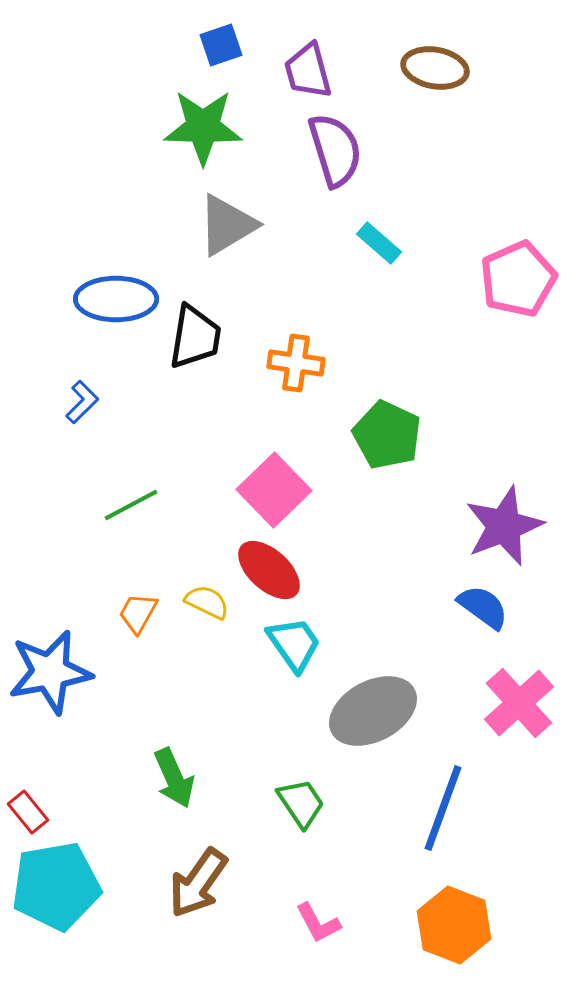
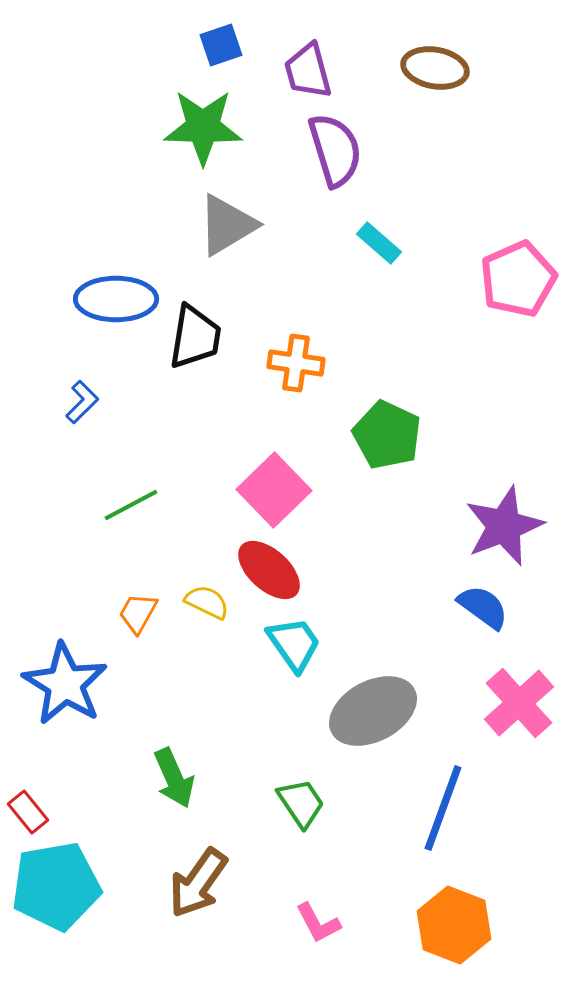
blue star: moved 15 px right, 12 px down; rotated 30 degrees counterclockwise
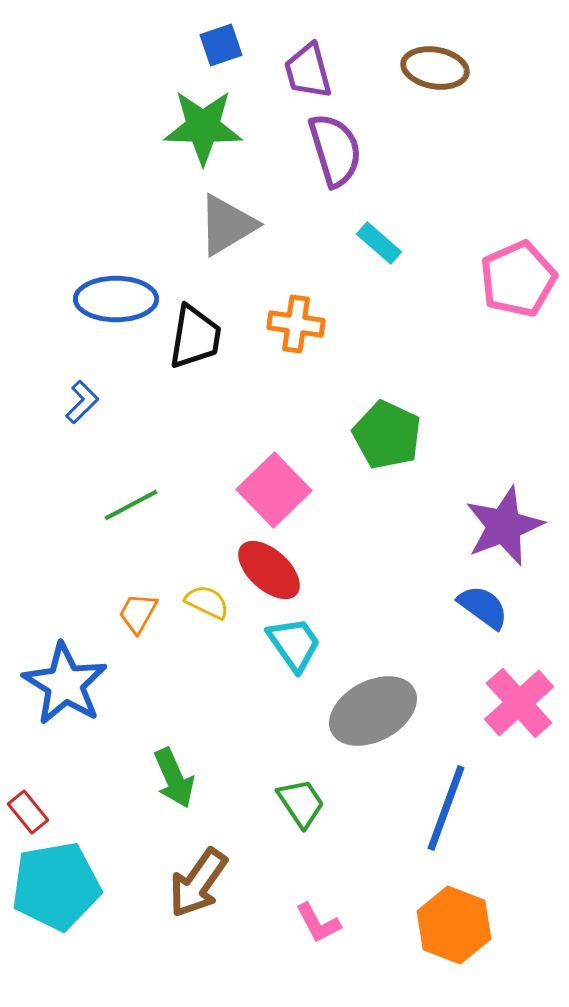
orange cross: moved 39 px up
blue line: moved 3 px right
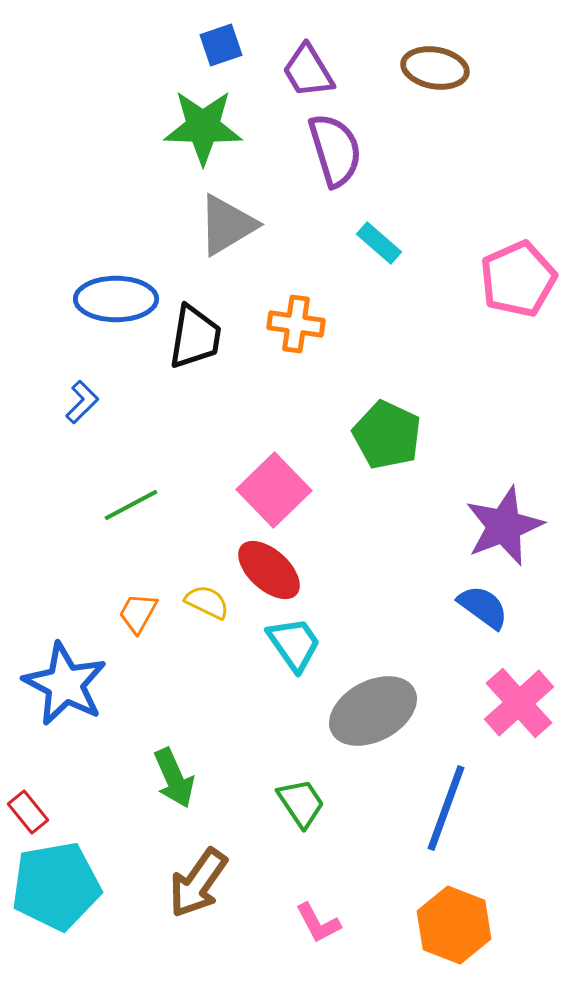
purple trapezoid: rotated 16 degrees counterclockwise
blue star: rotated 4 degrees counterclockwise
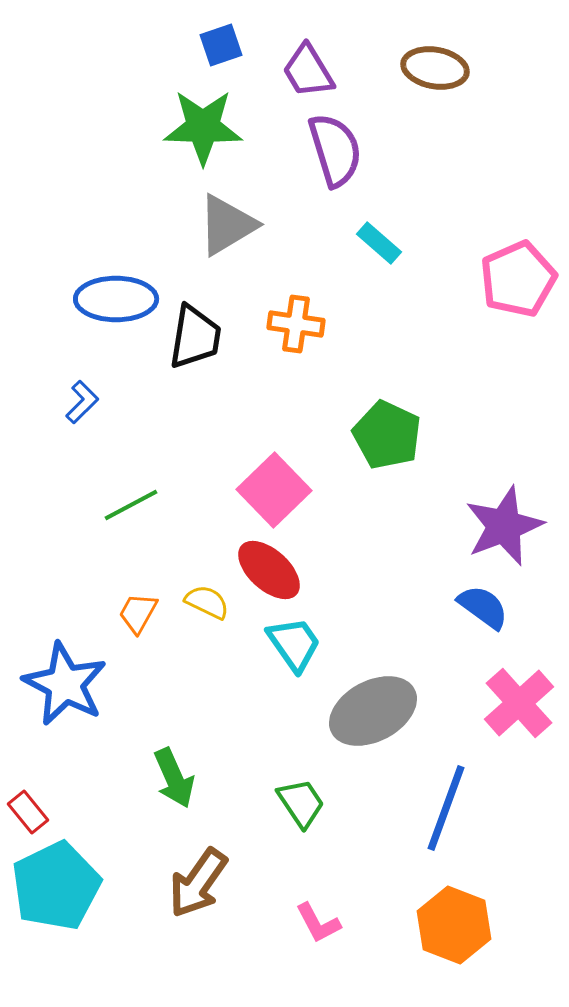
cyan pentagon: rotated 16 degrees counterclockwise
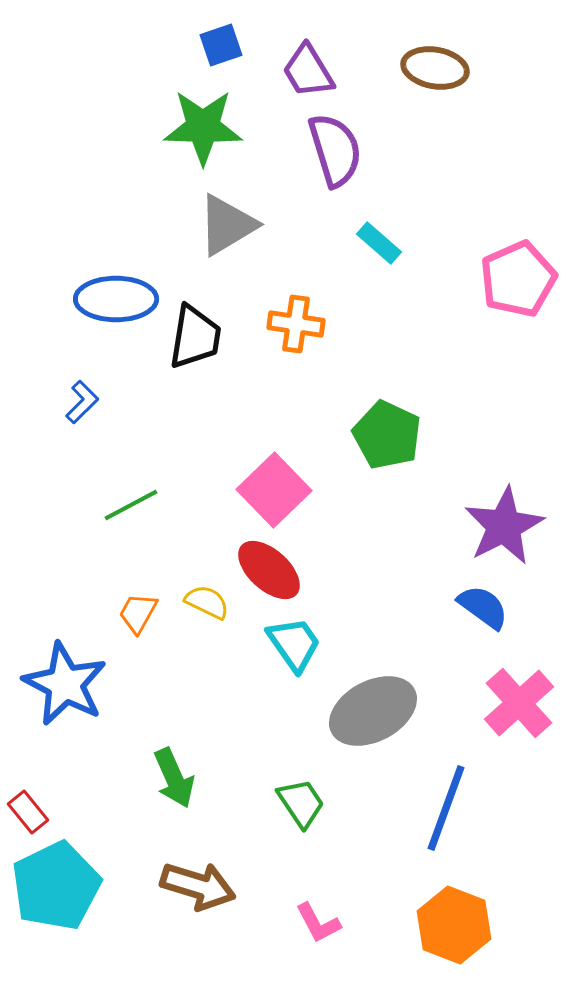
purple star: rotated 6 degrees counterclockwise
brown arrow: moved 3 px down; rotated 108 degrees counterclockwise
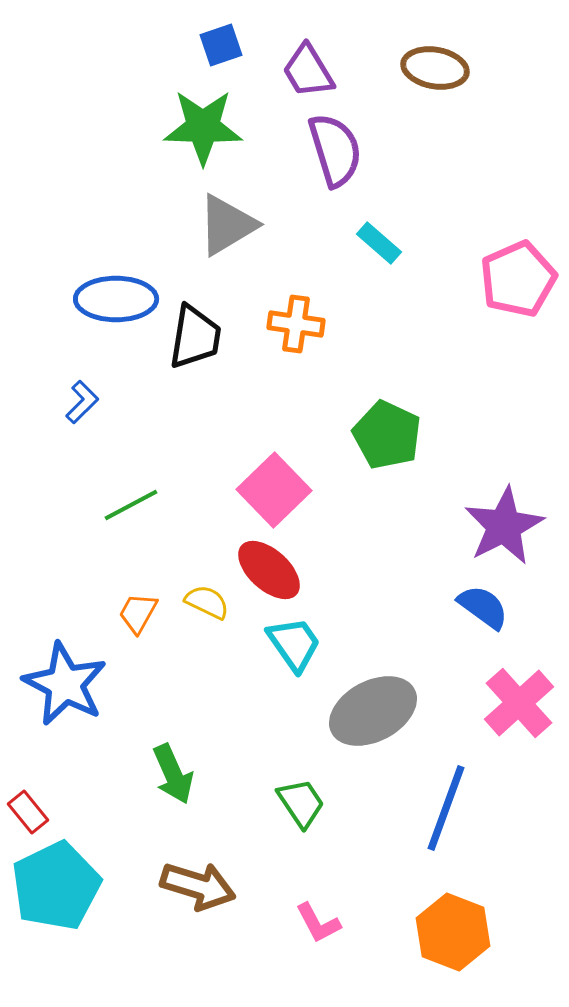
green arrow: moved 1 px left, 4 px up
orange hexagon: moved 1 px left, 7 px down
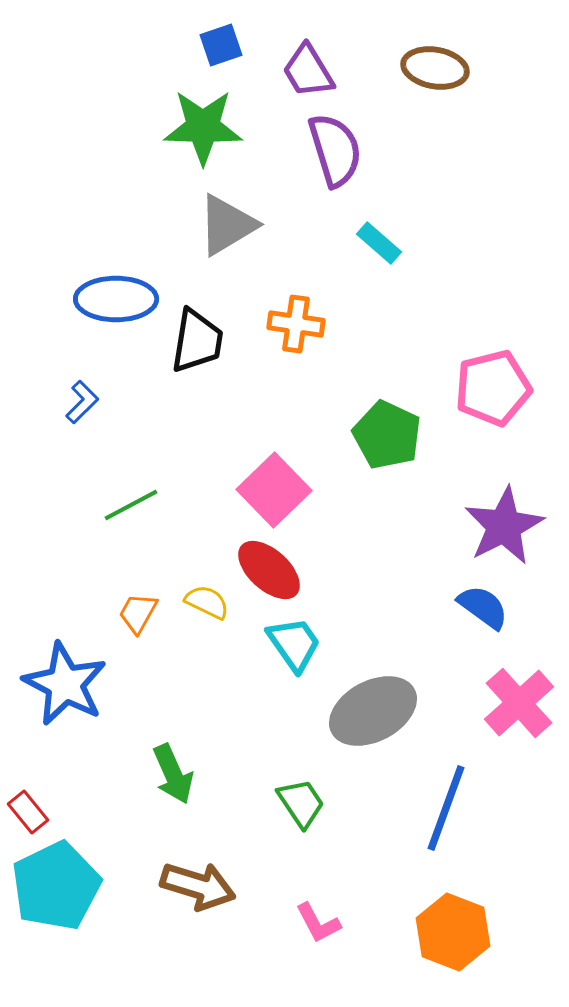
pink pentagon: moved 25 px left, 109 px down; rotated 10 degrees clockwise
black trapezoid: moved 2 px right, 4 px down
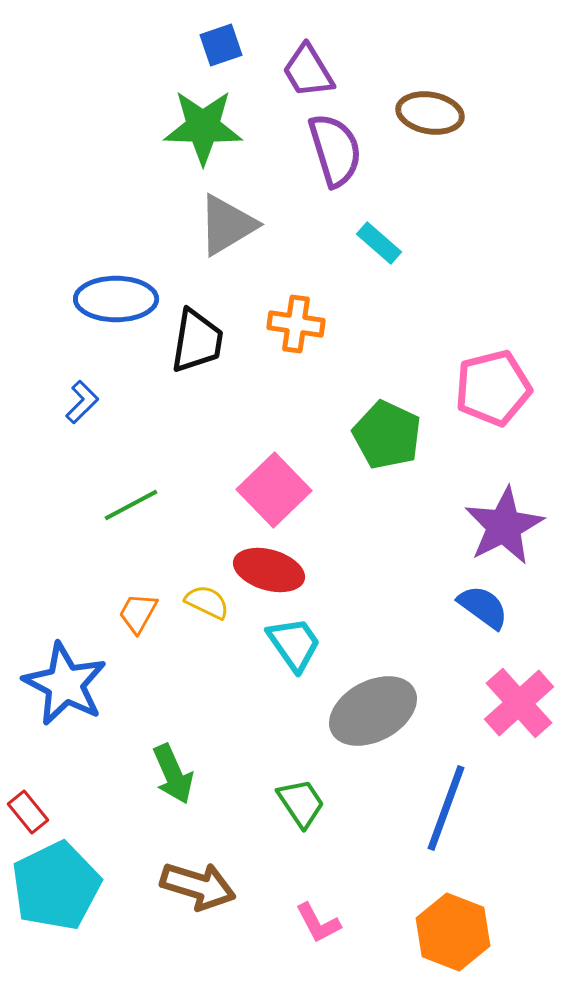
brown ellipse: moved 5 px left, 45 px down
red ellipse: rotated 26 degrees counterclockwise
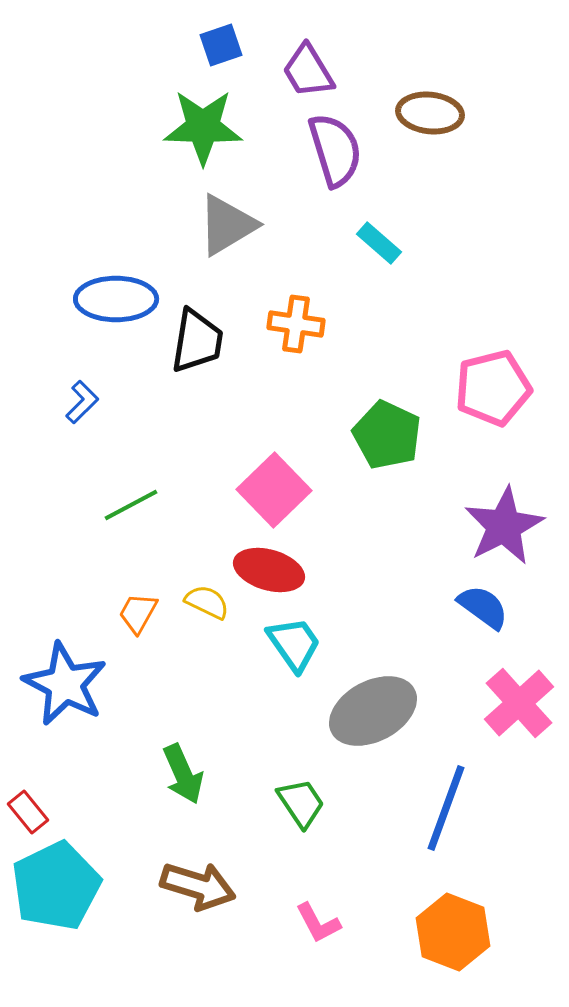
brown ellipse: rotated 4 degrees counterclockwise
green arrow: moved 10 px right
